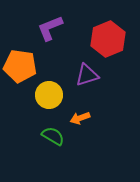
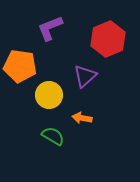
purple triangle: moved 2 px left, 1 px down; rotated 25 degrees counterclockwise
orange arrow: moved 2 px right; rotated 30 degrees clockwise
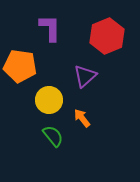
purple L-shape: rotated 112 degrees clockwise
red hexagon: moved 1 px left, 3 px up
yellow circle: moved 5 px down
orange arrow: rotated 42 degrees clockwise
green semicircle: rotated 20 degrees clockwise
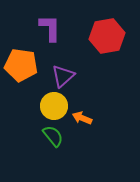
red hexagon: rotated 12 degrees clockwise
orange pentagon: moved 1 px right, 1 px up
purple triangle: moved 22 px left
yellow circle: moved 5 px right, 6 px down
orange arrow: rotated 30 degrees counterclockwise
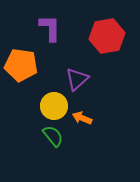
purple triangle: moved 14 px right, 3 px down
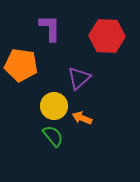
red hexagon: rotated 12 degrees clockwise
purple triangle: moved 2 px right, 1 px up
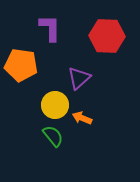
yellow circle: moved 1 px right, 1 px up
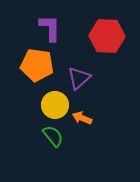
orange pentagon: moved 16 px right
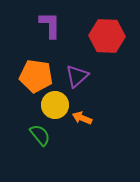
purple L-shape: moved 3 px up
orange pentagon: moved 1 px left, 11 px down
purple triangle: moved 2 px left, 2 px up
green semicircle: moved 13 px left, 1 px up
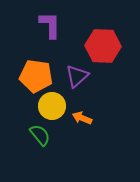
red hexagon: moved 4 px left, 10 px down
yellow circle: moved 3 px left, 1 px down
